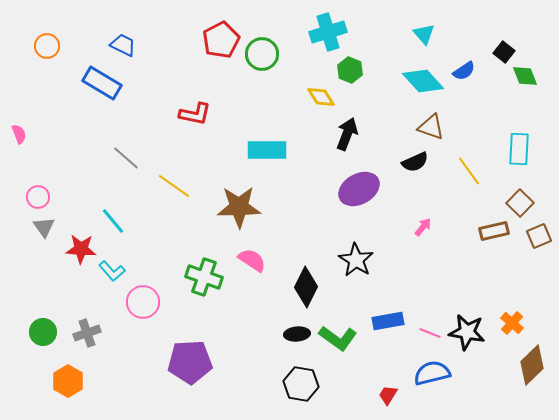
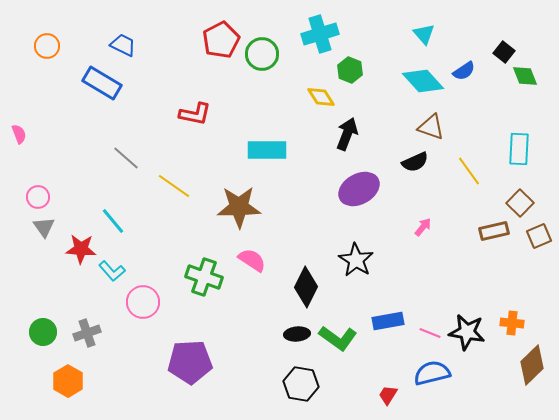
cyan cross at (328, 32): moved 8 px left, 2 px down
orange cross at (512, 323): rotated 35 degrees counterclockwise
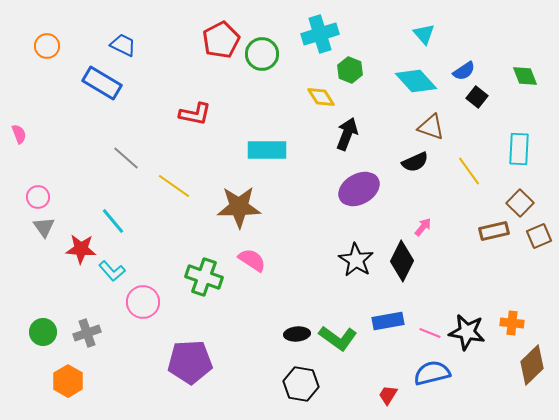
black square at (504, 52): moved 27 px left, 45 px down
cyan diamond at (423, 81): moved 7 px left
black diamond at (306, 287): moved 96 px right, 26 px up
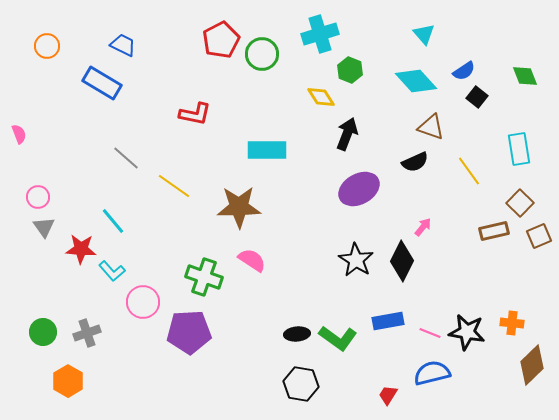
cyan rectangle at (519, 149): rotated 12 degrees counterclockwise
purple pentagon at (190, 362): moved 1 px left, 30 px up
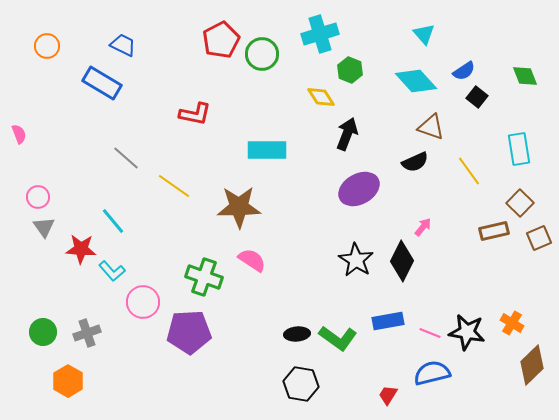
brown square at (539, 236): moved 2 px down
orange cross at (512, 323): rotated 25 degrees clockwise
